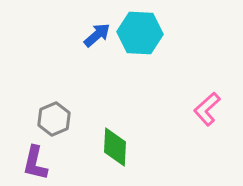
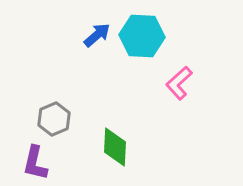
cyan hexagon: moved 2 px right, 3 px down
pink L-shape: moved 28 px left, 26 px up
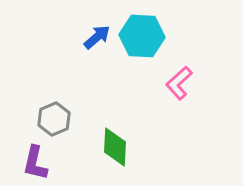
blue arrow: moved 2 px down
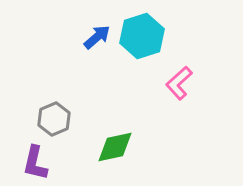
cyan hexagon: rotated 21 degrees counterclockwise
green diamond: rotated 75 degrees clockwise
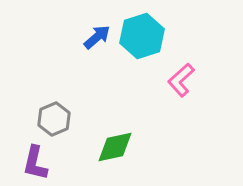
pink L-shape: moved 2 px right, 3 px up
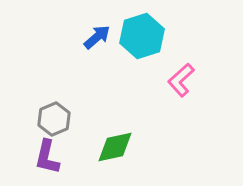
purple L-shape: moved 12 px right, 6 px up
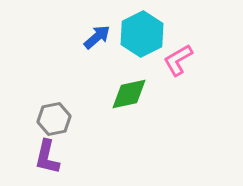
cyan hexagon: moved 2 px up; rotated 9 degrees counterclockwise
pink L-shape: moved 3 px left, 20 px up; rotated 12 degrees clockwise
gray hexagon: rotated 12 degrees clockwise
green diamond: moved 14 px right, 53 px up
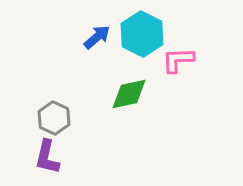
cyan hexagon: rotated 6 degrees counterclockwise
pink L-shape: rotated 28 degrees clockwise
gray hexagon: moved 1 px up; rotated 24 degrees counterclockwise
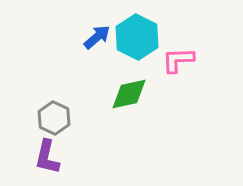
cyan hexagon: moved 5 px left, 3 px down
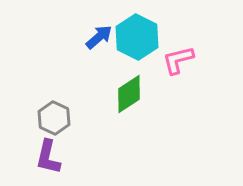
blue arrow: moved 2 px right
pink L-shape: rotated 12 degrees counterclockwise
green diamond: rotated 21 degrees counterclockwise
purple L-shape: moved 1 px right
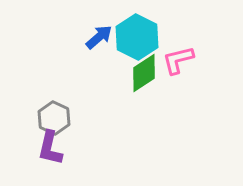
green diamond: moved 15 px right, 21 px up
purple L-shape: moved 2 px right, 9 px up
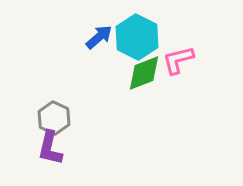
green diamond: rotated 12 degrees clockwise
